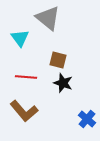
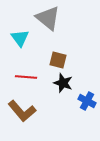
brown L-shape: moved 2 px left
blue cross: moved 18 px up; rotated 12 degrees counterclockwise
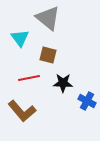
brown square: moved 10 px left, 5 px up
red line: moved 3 px right, 1 px down; rotated 15 degrees counterclockwise
black star: rotated 18 degrees counterclockwise
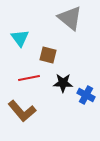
gray triangle: moved 22 px right
blue cross: moved 1 px left, 6 px up
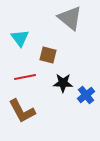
red line: moved 4 px left, 1 px up
blue cross: rotated 24 degrees clockwise
brown L-shape: rotated 12 degrees clockwise
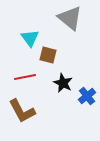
cyan triangle: moved 10 px right
black star: rotated 24 degrees clockwise
blue cross: moved 1 px right, 1 px down
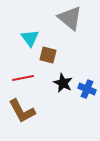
red line: moved 2 px left, 1 px down
blue cross: moved 7 px up; rotated 30 degrees counterclockwise
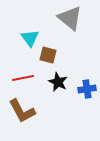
black star: moved 5 px left, 1 px up
blue cross: rotated 30 degrees counterclockwise
